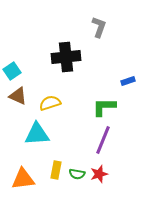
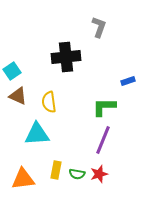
yellow semicircle: moved 1 px left, 1 px up; rotated 80 degrees counterclockwise
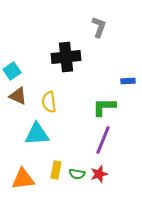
blue rectangle: rotated 16 degrees clockwise
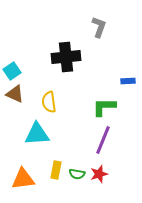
brown triangle: moved 3 px left, 2 px up
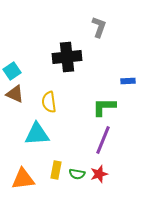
black cross: moved 1 px right
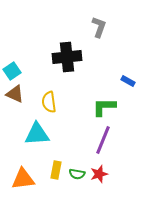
blue rectangle: rotated 32 degrees clockwise
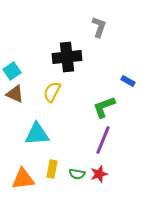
yellow semicircle: moved 3 px right, 10 px up; rotated 35 degrees clockwise
green L-shape: rotated 20 degrees counterclockwise
yellow rectangle: moved 4 px left, 1 px up
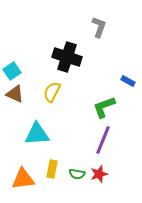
black cross: rotated 24 degrees clockwise
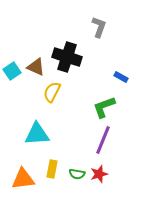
blue rectangle: moved 7 px left, 4 px up
brown triangle: moved 21 px right, 27 px up
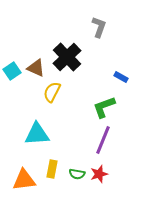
black cross: rotated 28 degrees clockwise
brown triangle: moved 1 px down
orange triangle: moved 1 px right, 1 px down
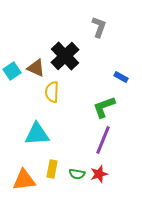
black cross: moved 2 px left, 1 px up
yellow semicircle: rotated 25 degrees counterclockwise
